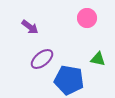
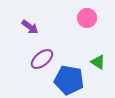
green triangle: moved 3 px down; rotated 21 degrees clockwise
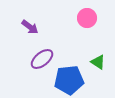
blue pentagon: rotated 16 degrees counterclockwise
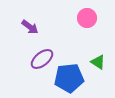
blue pentagon: moved 2 px up
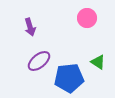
purple arrow: rotated 36 degrees clockwise
purple ellipse: moved 3 px left, 2 px down
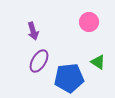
pink circle: moved 2 px right, 4 px down
purple arrow: moved 3 px right, 4 px down
purple ellipse: rotated 20 degrees counterclockwise
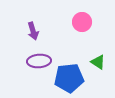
pink circle: moved 7 px left
purple ellipse: rotated 55 degrees clockwise
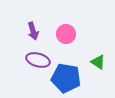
pink circle: moved 16 px left, 12 px down
purple ellipse: moved 1 px left, 1 px up; rotated 20 degrees clockwise
blue pentagon: moved 3 px left; rotated 16 degrees clockwise
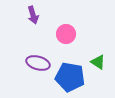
purple arrow: moved 16 px up
purple ellipse: moved 3 px down
blue pentagon: moved 4 px right, 1 px up
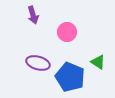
pink circle: moved 1 px right, 2 px up
blue pentagon: rotated 12 degrees clockwise
